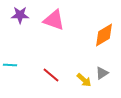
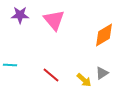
pink triangle: rotated 30 degrees clockwise
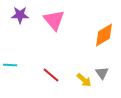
gray triangle: rotated 32 degrees counterclockwise
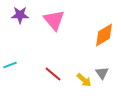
cyan line: rotated 24 degrees counterclockwise
red line: moved 2 px right, 1 px up
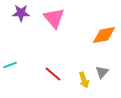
purple star: moved 1 px right, 2 px up
pink triangle: moved 2 px up
orange diamond: rotated 20 degrees clockwise
gray triangle: moved 1 px up; rotated 16 degrees clockwise
yellow arrow: rotated 28 degrees clockwise
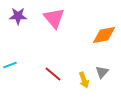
purple star: moved 3 px left, 3 px down
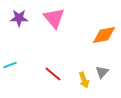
purple star: moved 1 px right, 2 px down
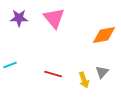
red line: rotated 24 degrees counterclockwise
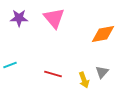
orange diamond: moved 1 px left, 1 px up
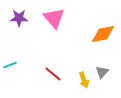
red line: rotated 24 degrees clockwise
